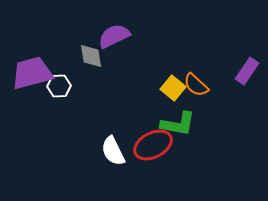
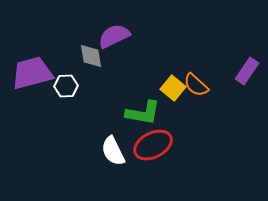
white hexagon: moved 7 px right
green L-shape: moved 35 px left, 11 px up
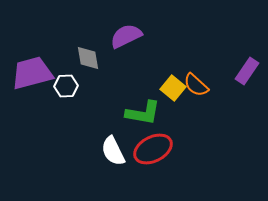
purple semicircle: moved 12 px right
gray diamond: moved 3 px left, 2 px down
red ellipse: moved 4 px down
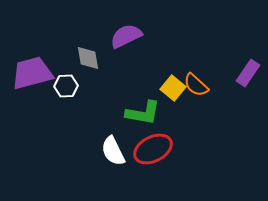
purple rectangle: moved 1 px right, 2 px down
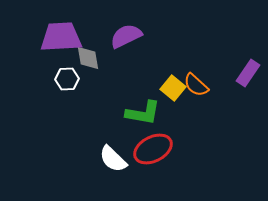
purple trapezoid: moved 29 px right, 36 px up; rotated 12 degrees clockwise
white hexagon: moved 1 px right, 7 px up
white semicircle: moved 8 px down; rotated 20 degrees counterclockwise
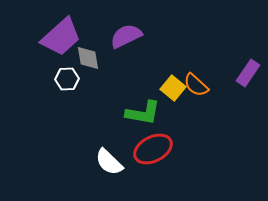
purple trapezoid: rotated 141 degrees clockwise
white semicircle: moved 4 px left, 3 px down
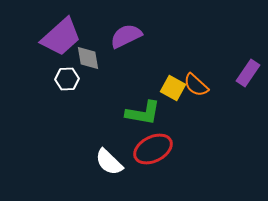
yellow square: rotated 10 degrees counterclockwise
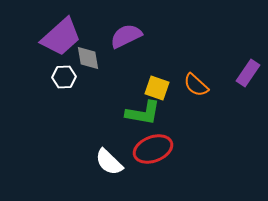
white hexagon: moved 3 px left, 2 px up
yellow square: moved 16 px left; rotated 10 degrees counterclockwise
red ellipse: rotated 6 degrees clockwise
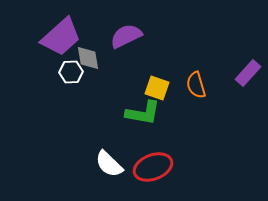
purple rectangle: rotated 8 degrees clockwise
white hexagon: moved 7 px right, 5 px up
orange semicircle: rotated 32 degrees clockwise
red ellipse: moved 18 px down
white semicircle: moved 2 px down
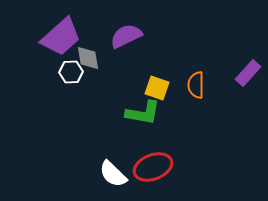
orange semicircle: rotated 16 degrees clockwise
white semicircle: moved 4 px right, 10 px down
